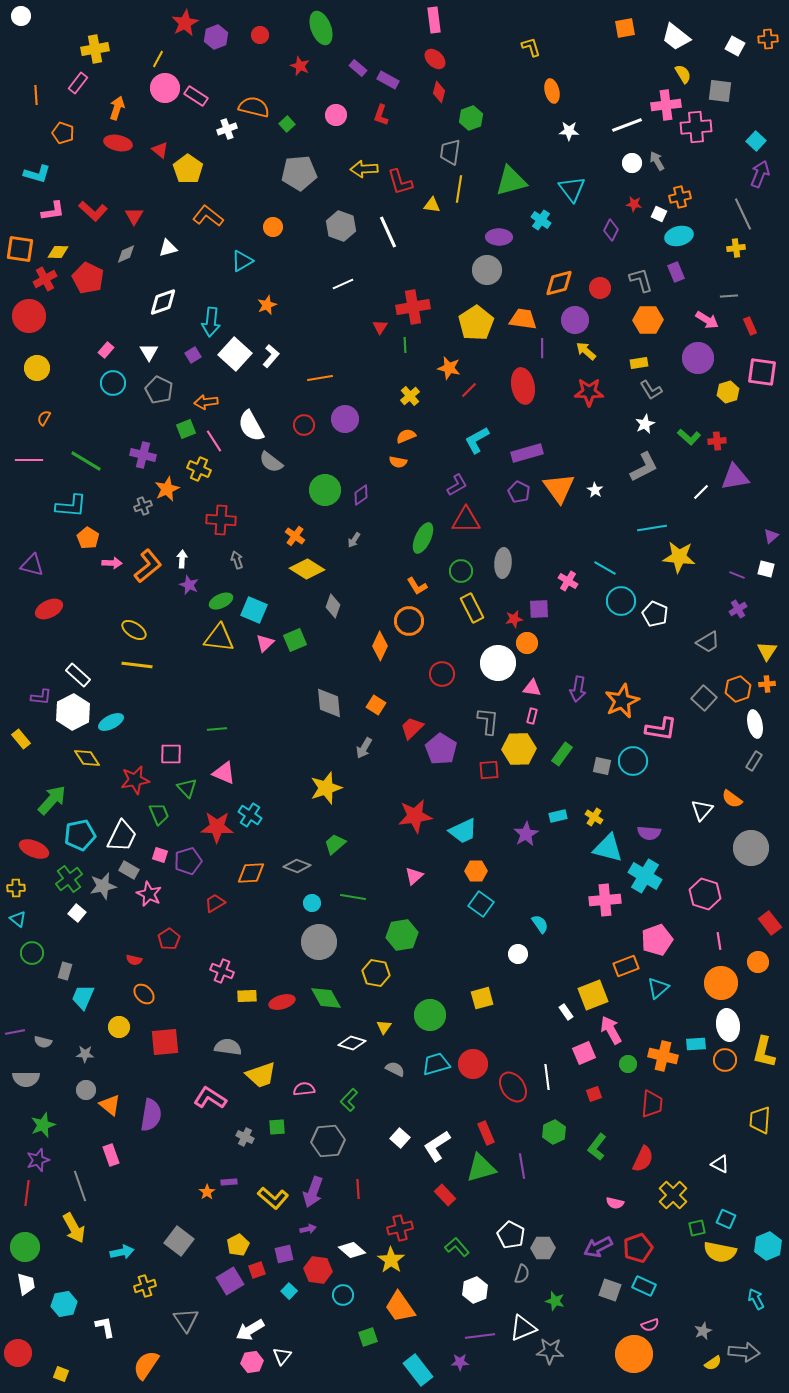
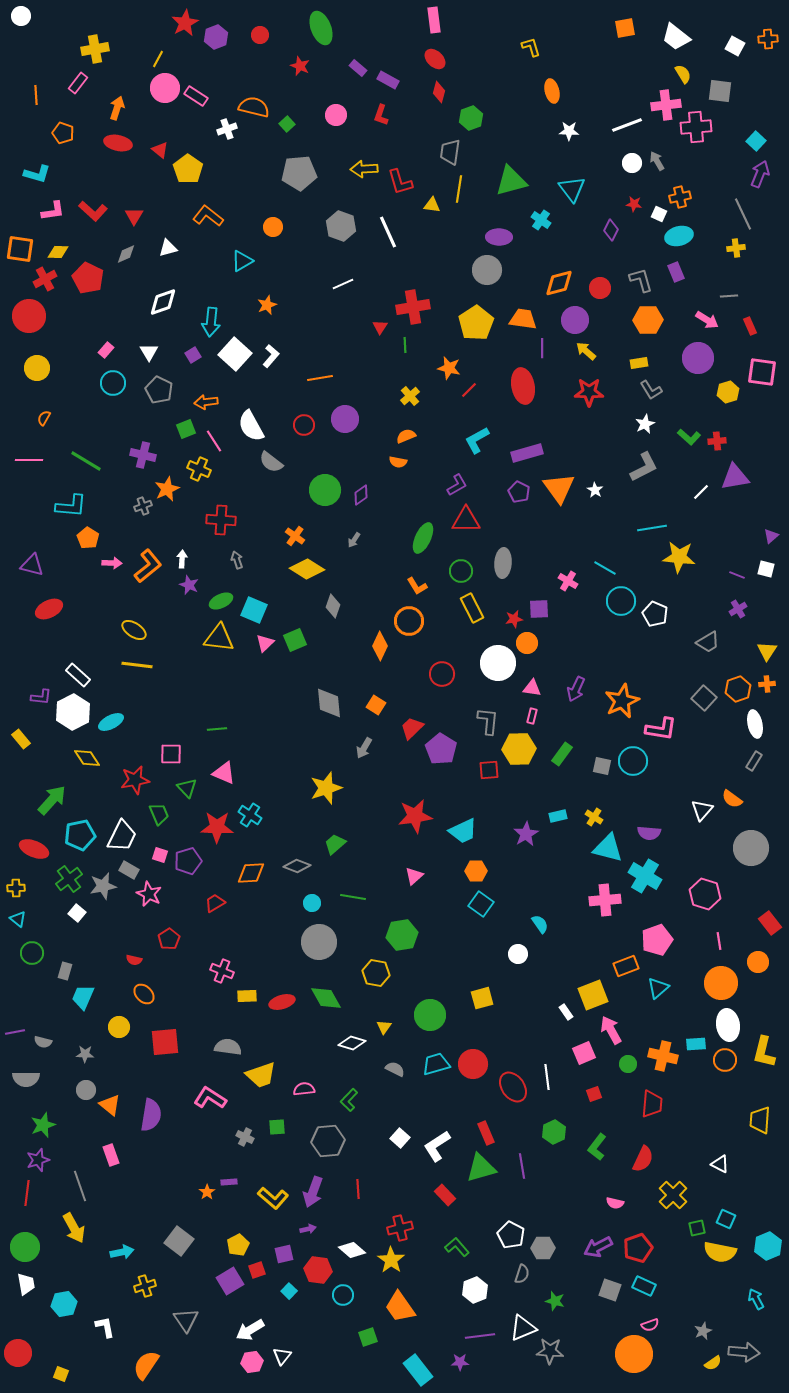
purple arrow at (578, 689): moved 2 px left; rotated 15 degrees clockwise
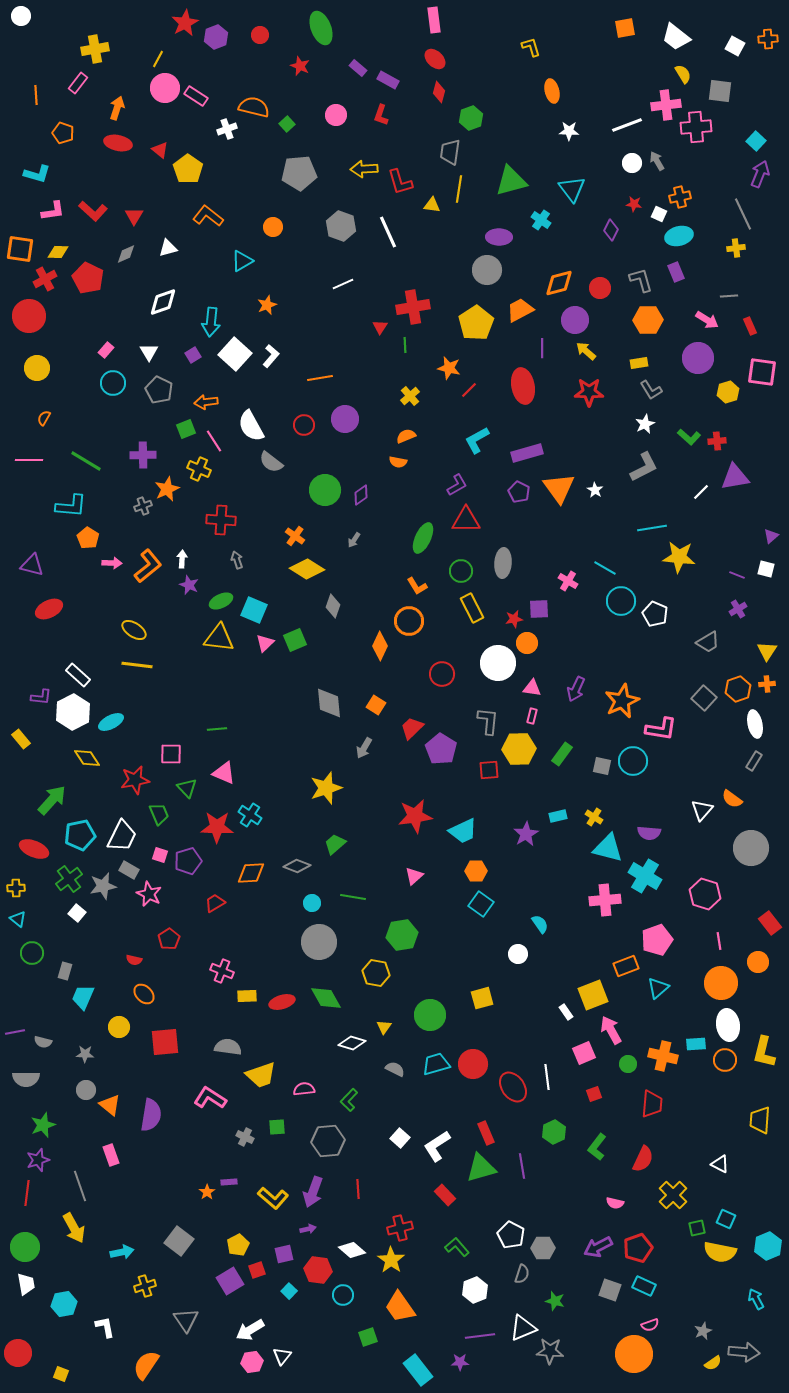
orange trapezoid at (523, 319): moved 3 px left, 9 px up; rotated 36 degrees counterclockwise
purple cross at (143, 455): rotated 15 degrees counterclockwise
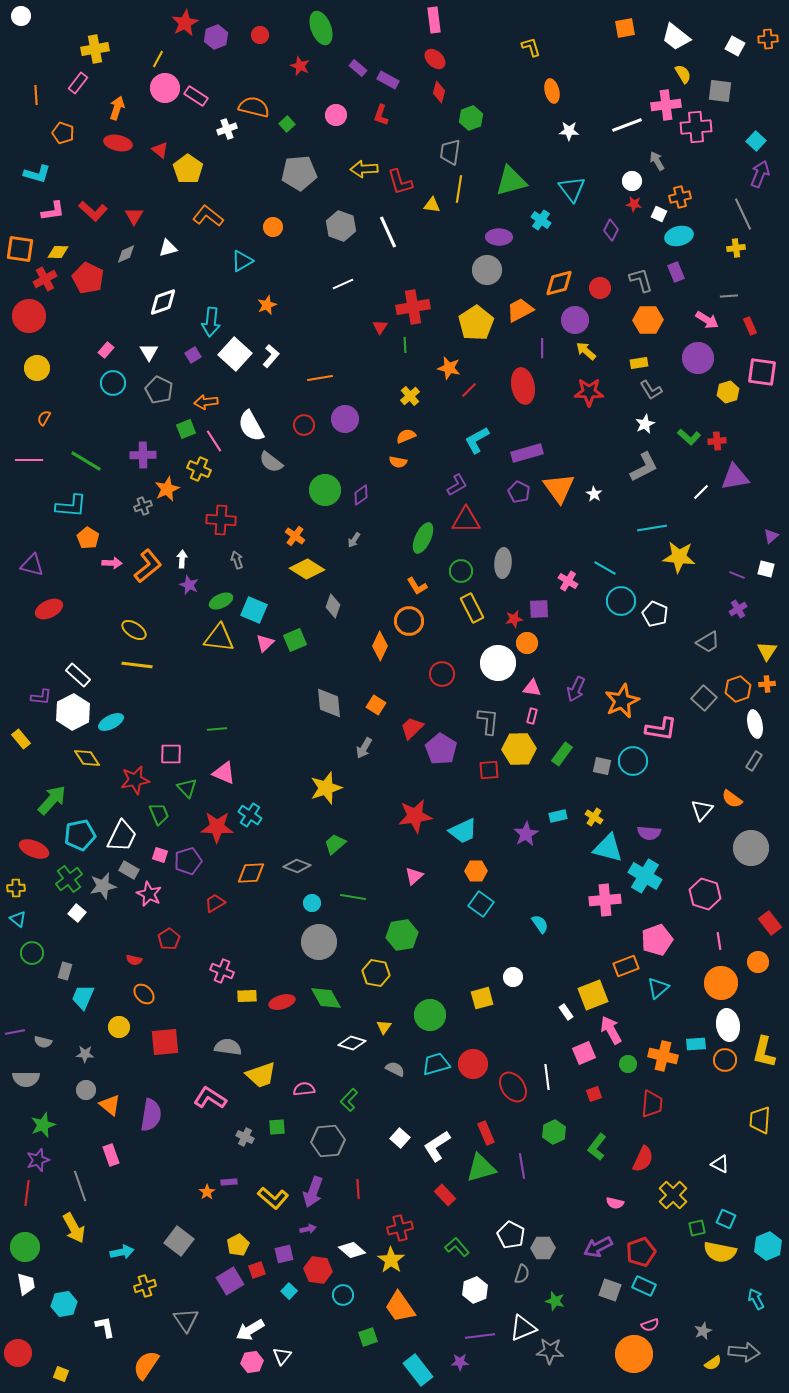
white circle at (632, 163): moved 18 px down
white star at (595, 490): moved 1 px left, 4 px down
white circle at (518, 954): moved 5 px left, 23 px down
red pentagon at (638, 1248): moved 3 px right, 4 px down
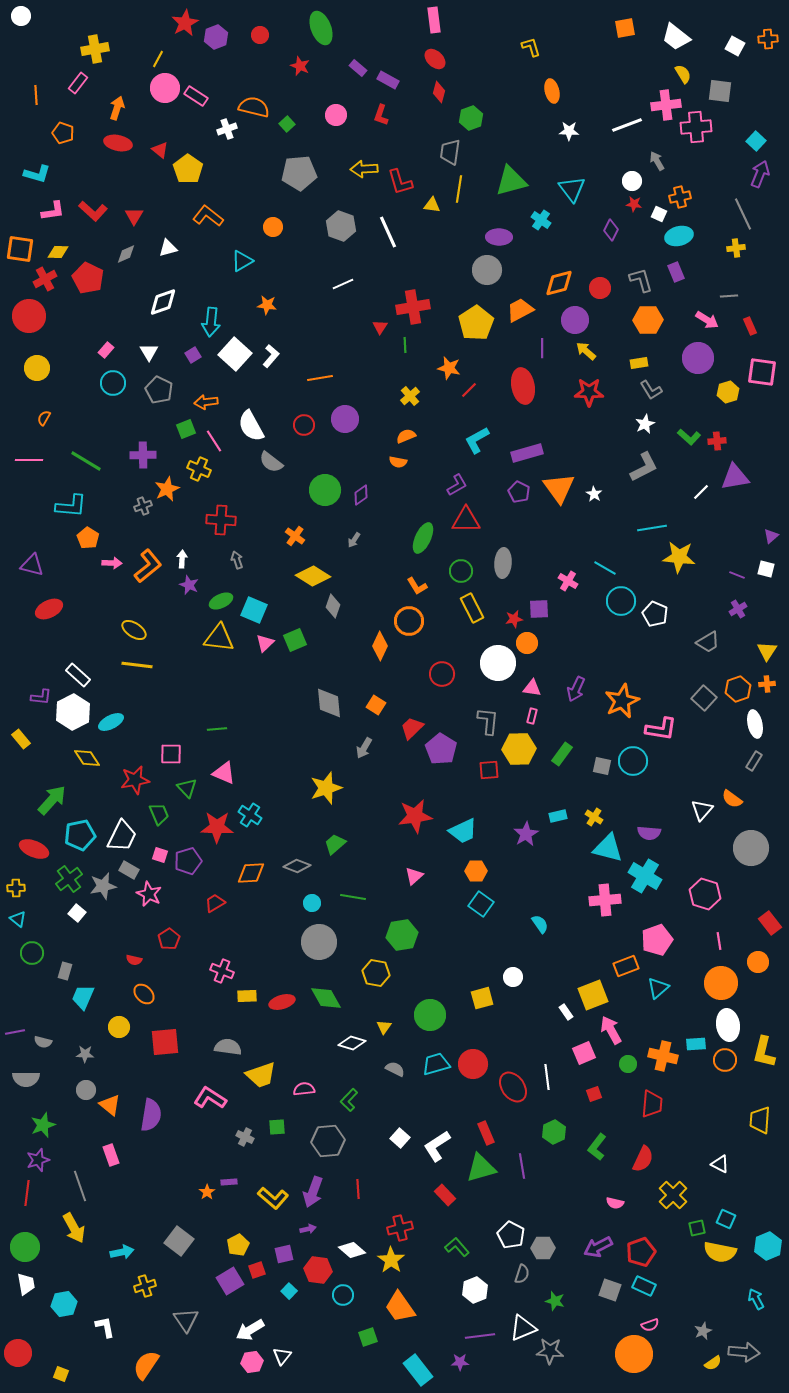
orange star at (267, 305): rotated 30 degrees clockwise
yellow diamond at (307, 569): moved 6 px right, 7 px down
